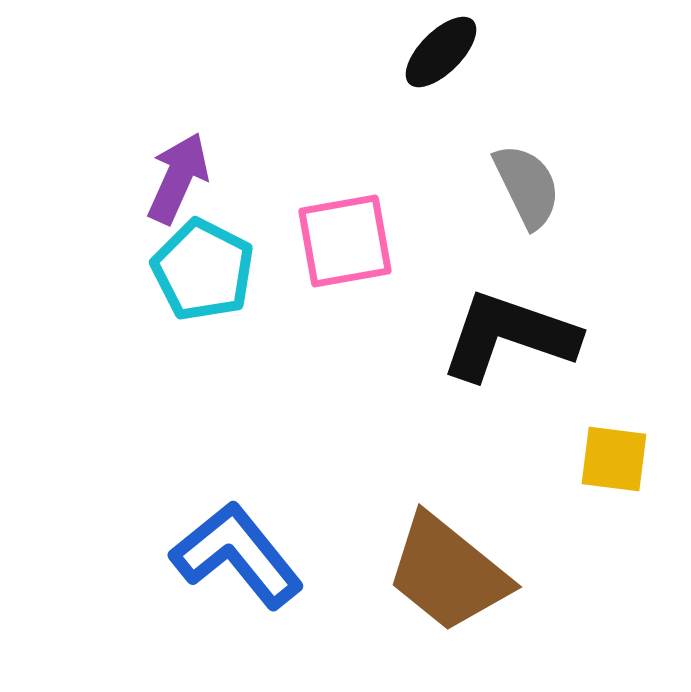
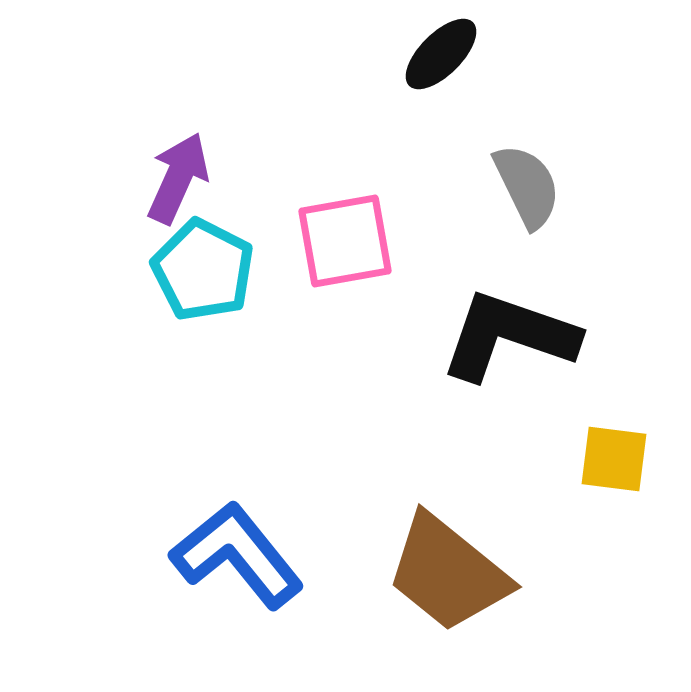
black ellipse: moved 2 px down
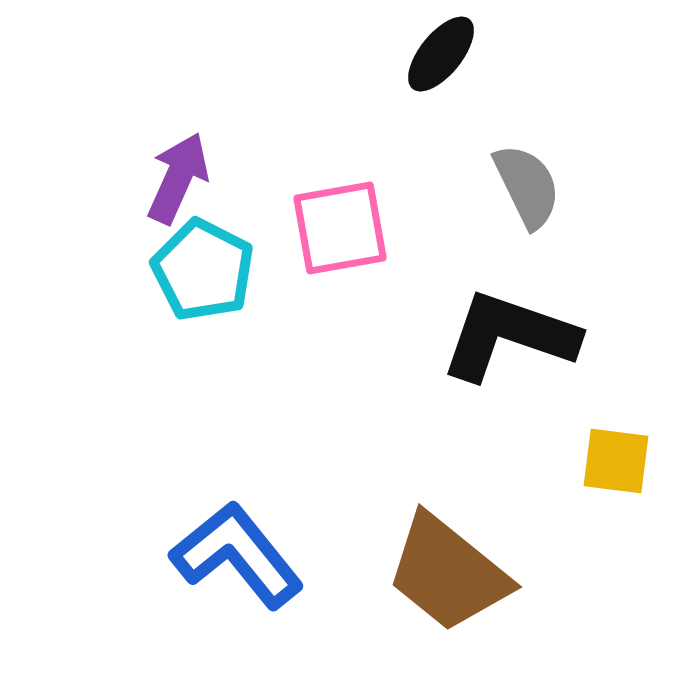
black ellipse: rotated 6 degrees counterclockwise
pink square: moved 5 px left, 13 px up
yellow square: moved 2 px right, 2 px down
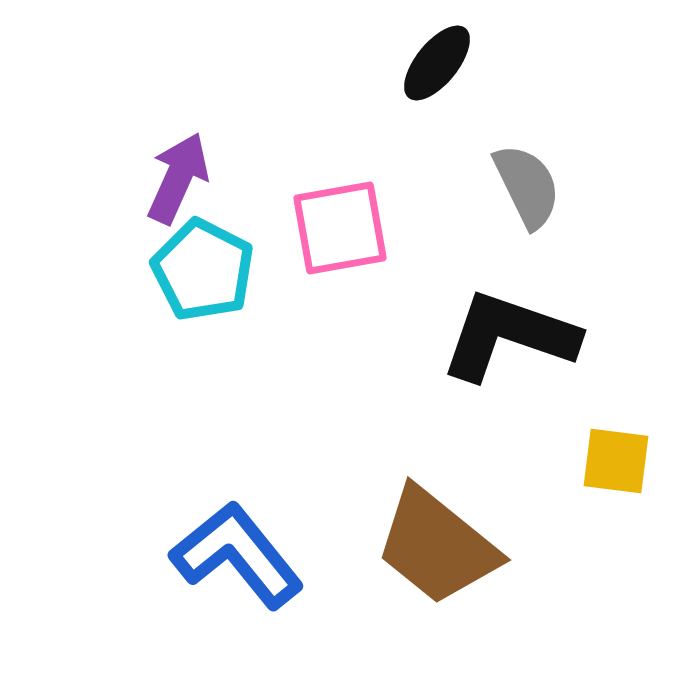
black ellipse: moved 4 px left, 9 px down
brown trapezoid: moved 11 px left, 27 px up
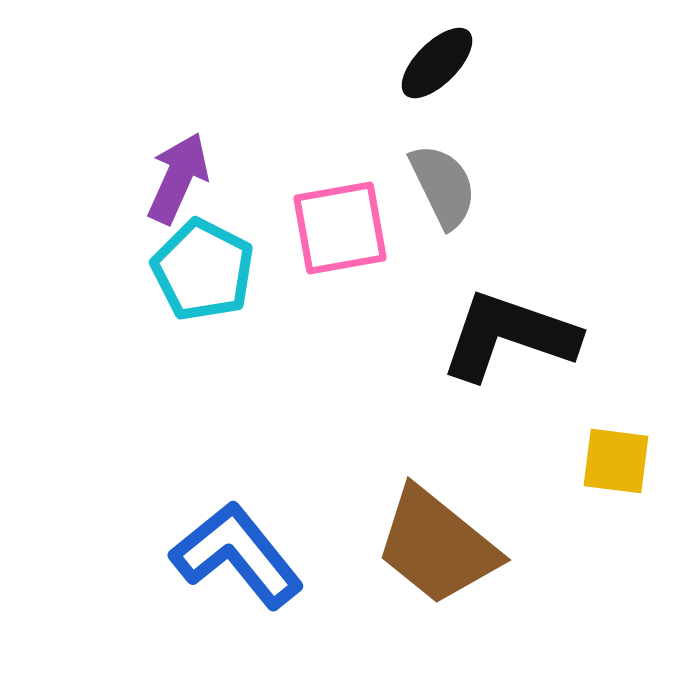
black ellipse: rotated 6 degrees clockwise
gray semicircle: moved 84 px left
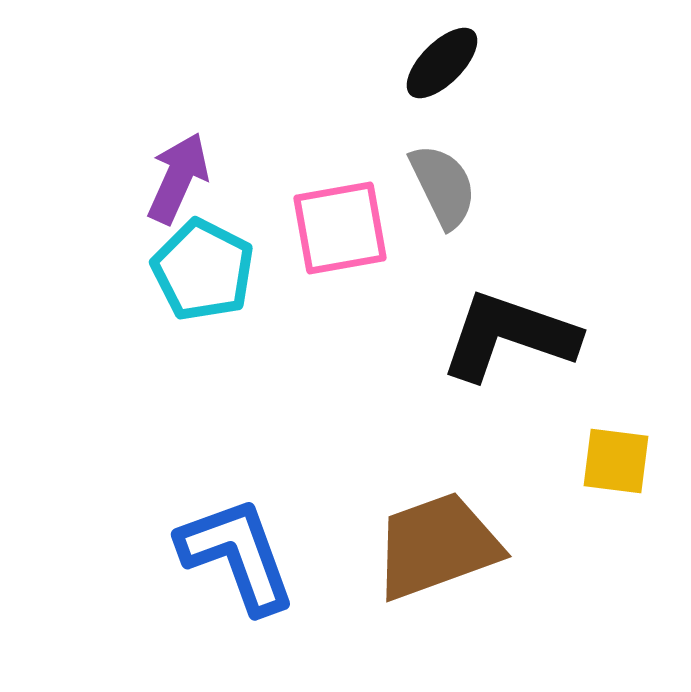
black ellipse: moved 5 px right
brown trapezoid: rotated 121 degrees clockwise
blue L-shape: rotated 19 degrees clockwise
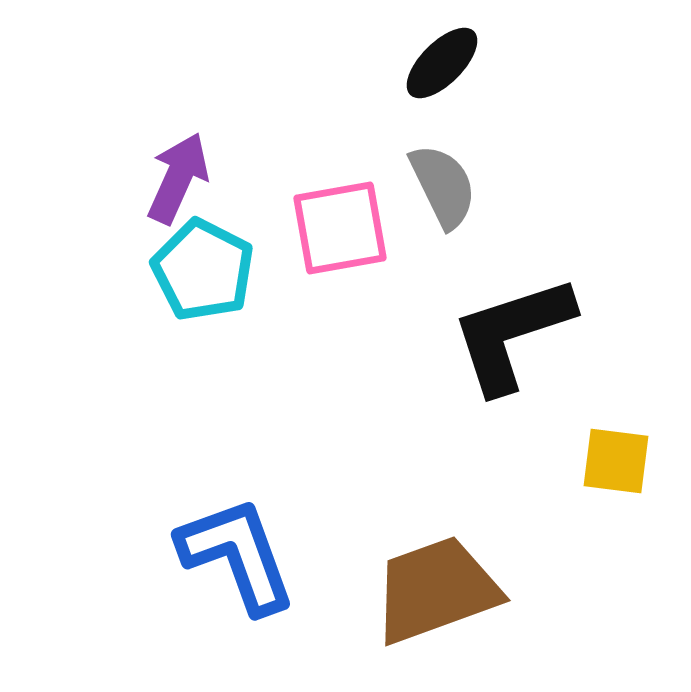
black L-shape: moved 3 px right, 2 px up; rotated 37 degrees counterclockwise
brown trapezoid: moved 1 px left, 44 px down
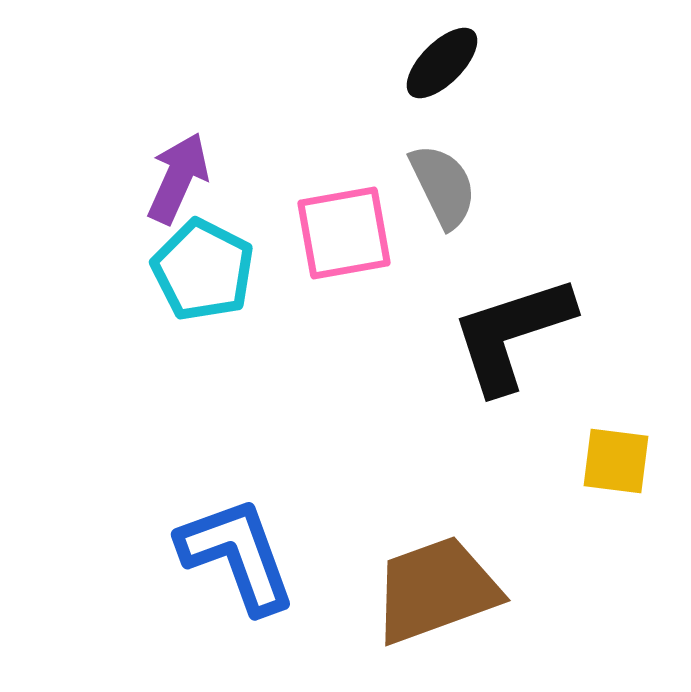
pink square: moved 4 px right, 5 px down
